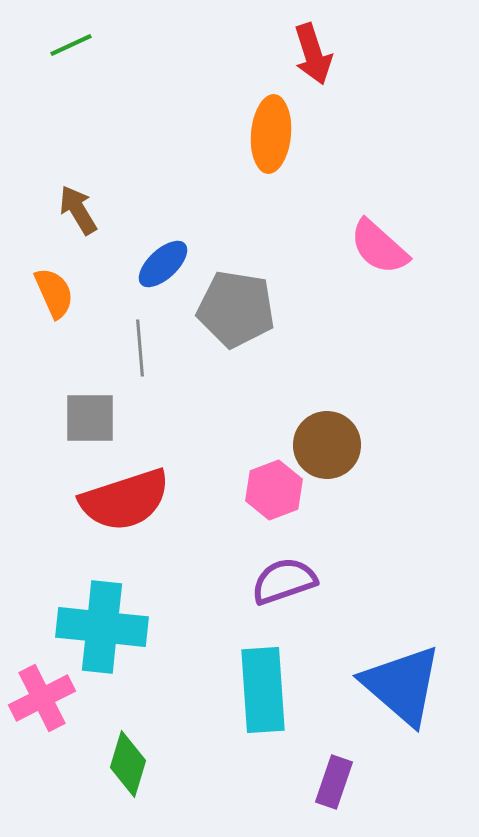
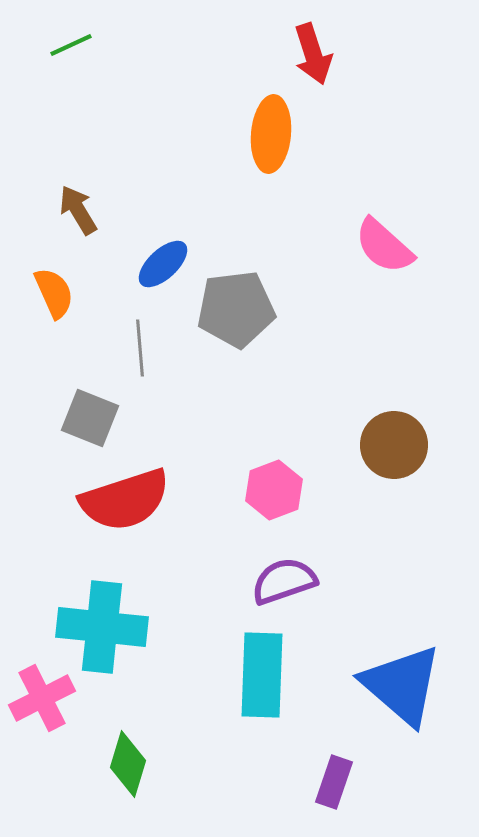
pink semicircle: moved 5 px right, 1 px up
gray pentagon: rotated 16 degrees counterclockwise
gray square: rotated 22 degrees clockwise
brown circle: moved 67 px right
cyan rectangle: moved 1 px left, 15 px up; rotated 6 degrees clockwise
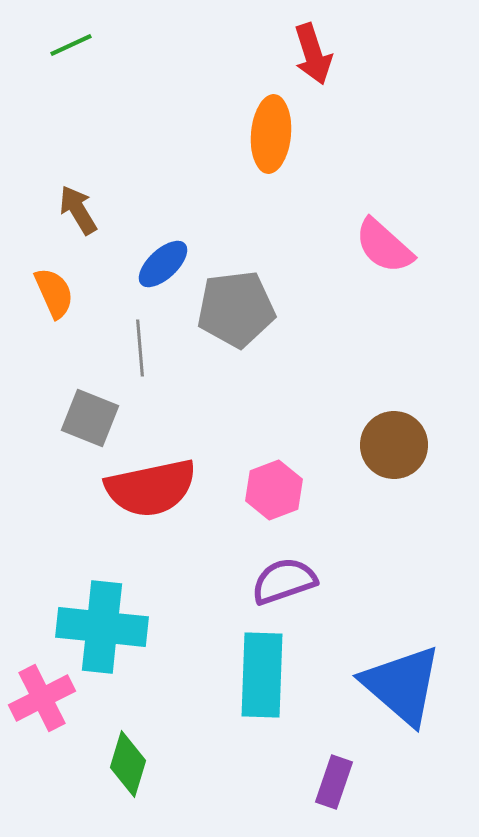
red semicircle: moved 26 px right, 12 px up; rotated 6 degrees clockwise
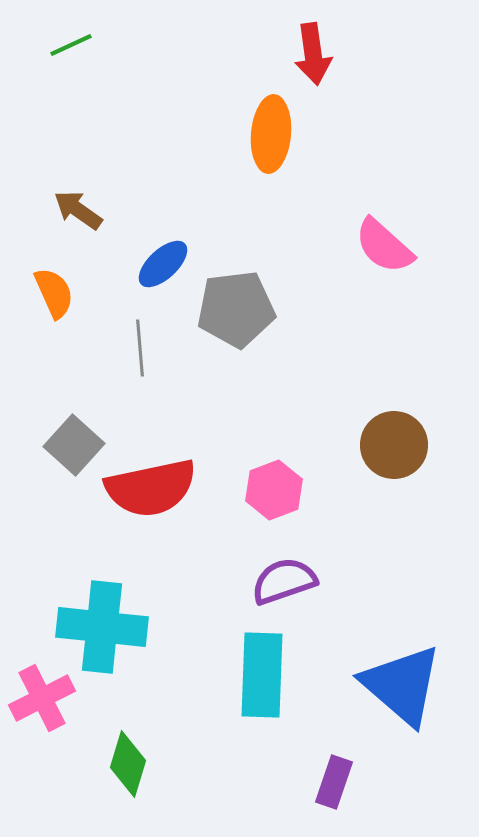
red arrow: rotated 10 degrees clockwise
brown arrow: rotated 24 degrees counterclockwise
gray square: moved 16 px left, 27 px down; rotated 20 degrees clockwise
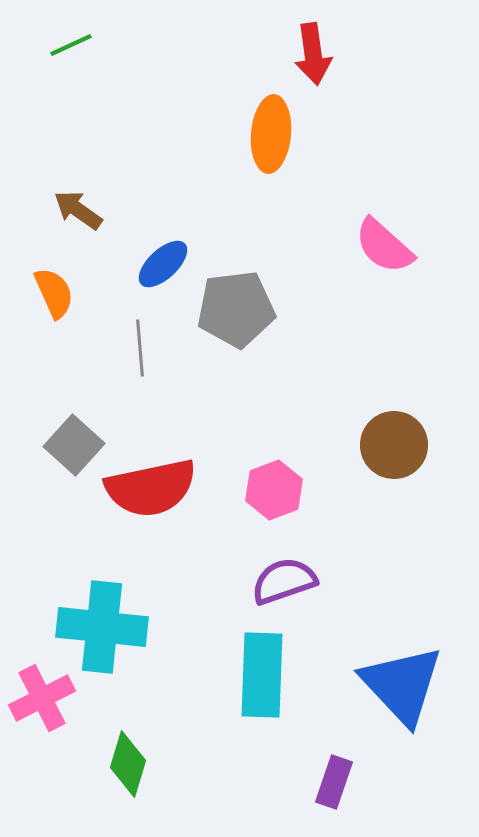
blue triangle: rotated 6 degrees clockwise
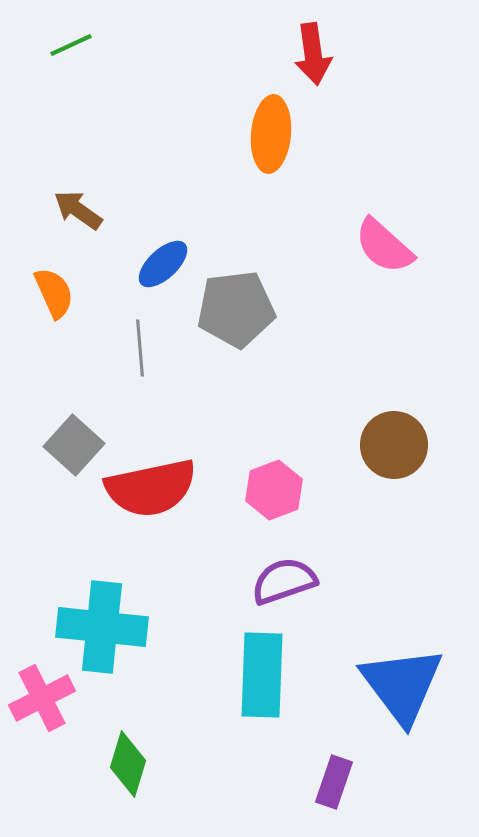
blue triangle: rotated 6 degrees clockwise
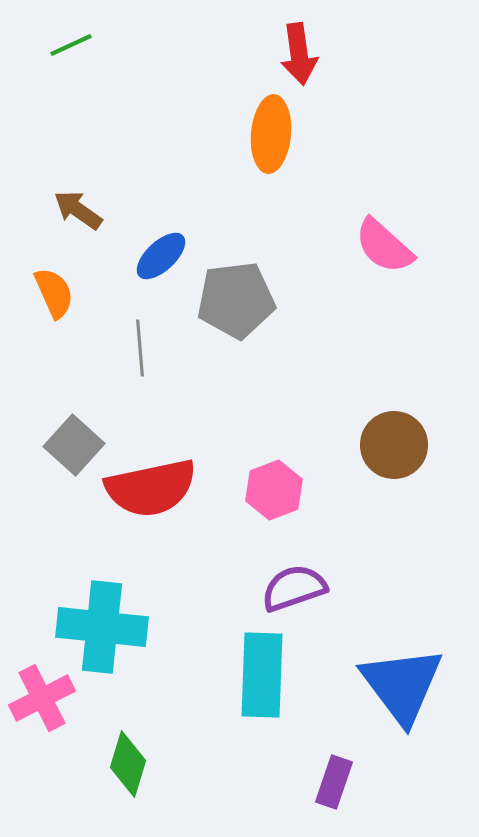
red arrow: moved 14 px left
blue ellipse: moved 2 px left, 8 px up
gray pentagon: moved 9 px up
purple semicircle: moved 10 px right, 7 px down
